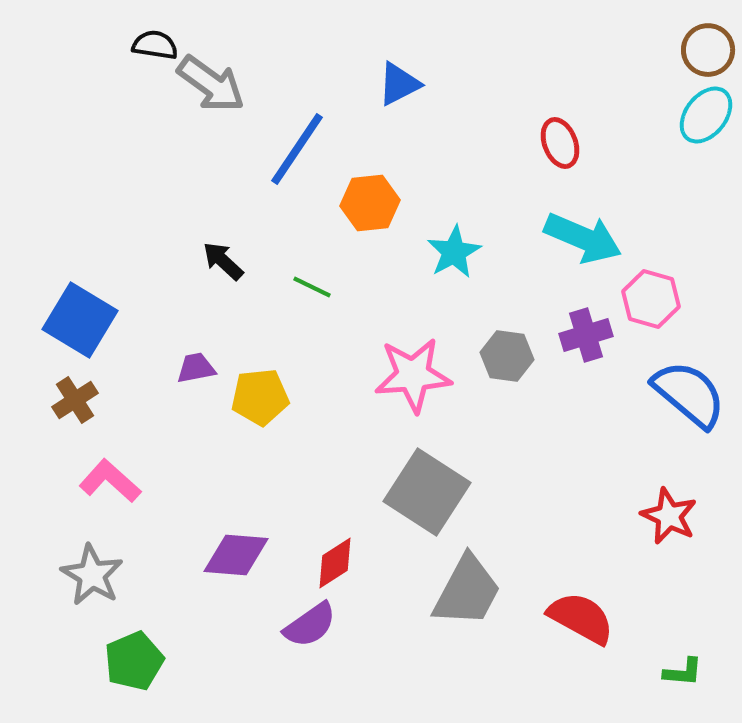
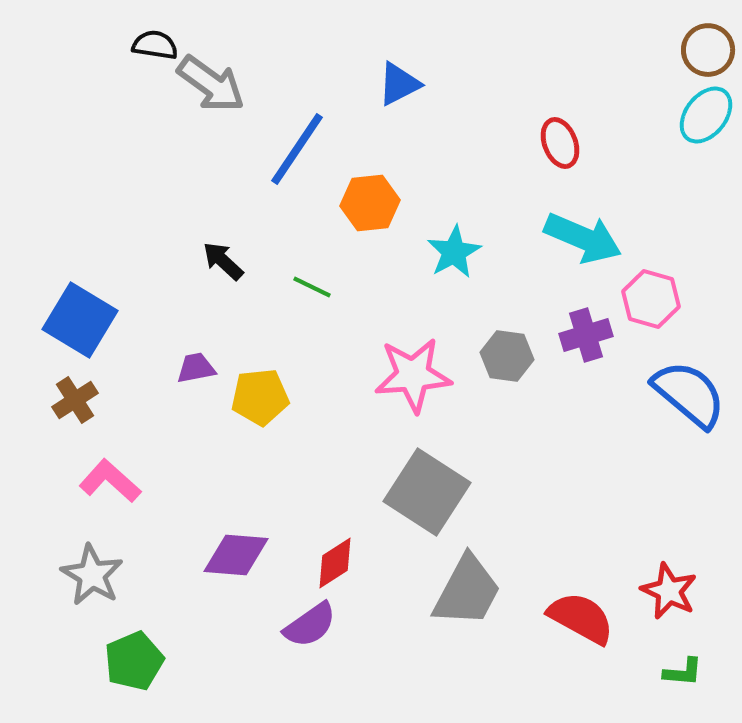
red star: moved 75 px down
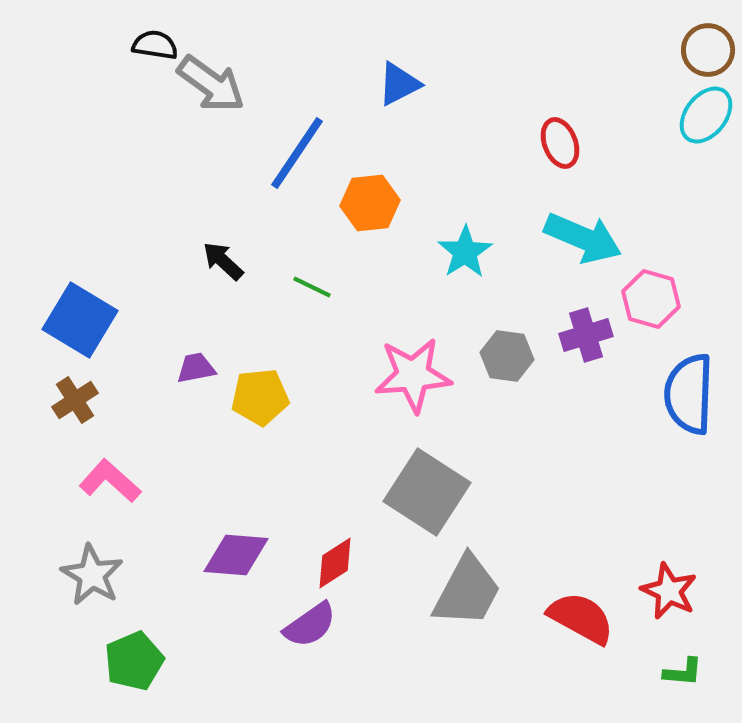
blue line: moved 4 px down
cyan star: moved 11 px right; rotated 4 degrees counterclockwise
blue semicircle: rotated 128 degrees counterclockwise
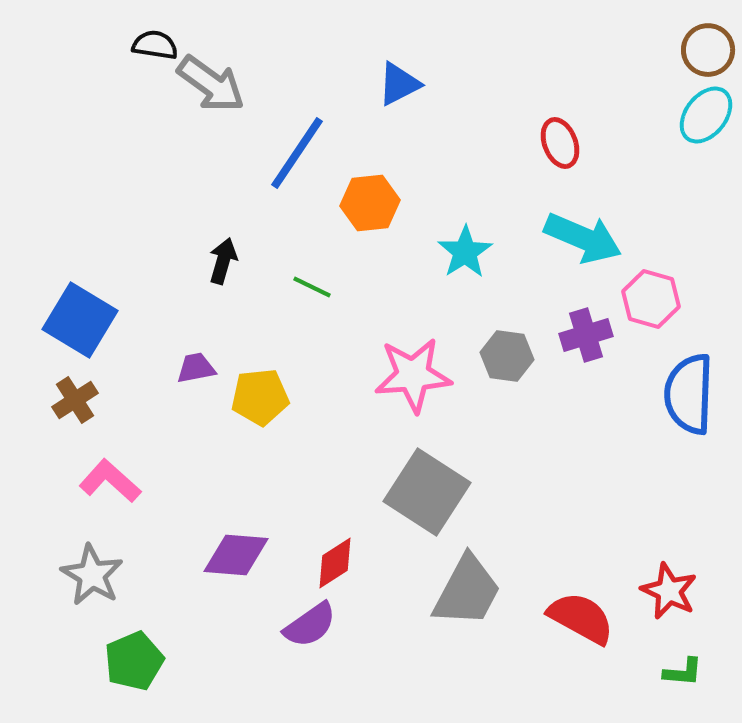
black arrow: rotated 63 degrees clockwise
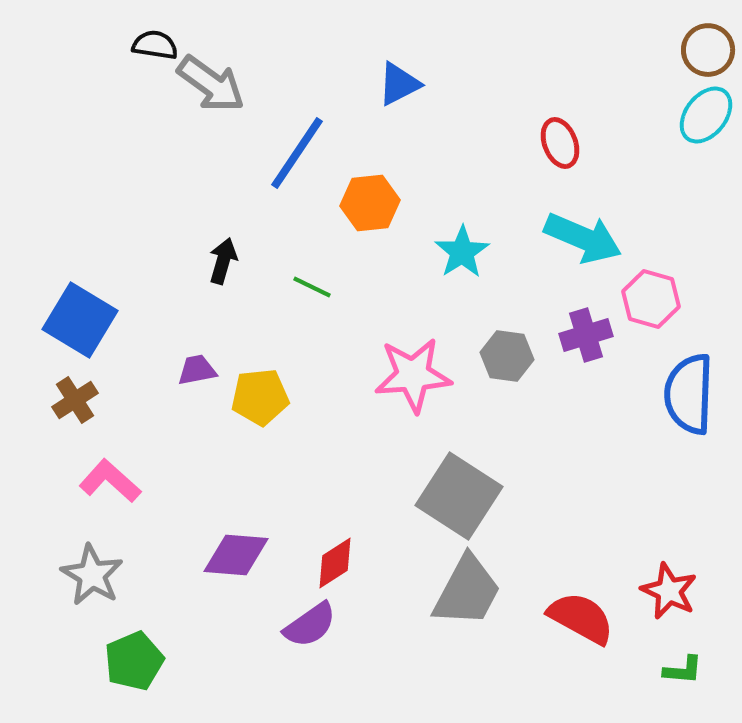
cyan star: moved 3 px left
purple trapezoid: moved 1 px right, 2 px down
gray square: moved 32 px right, 4 px down
green L-shape: moved 2 px up
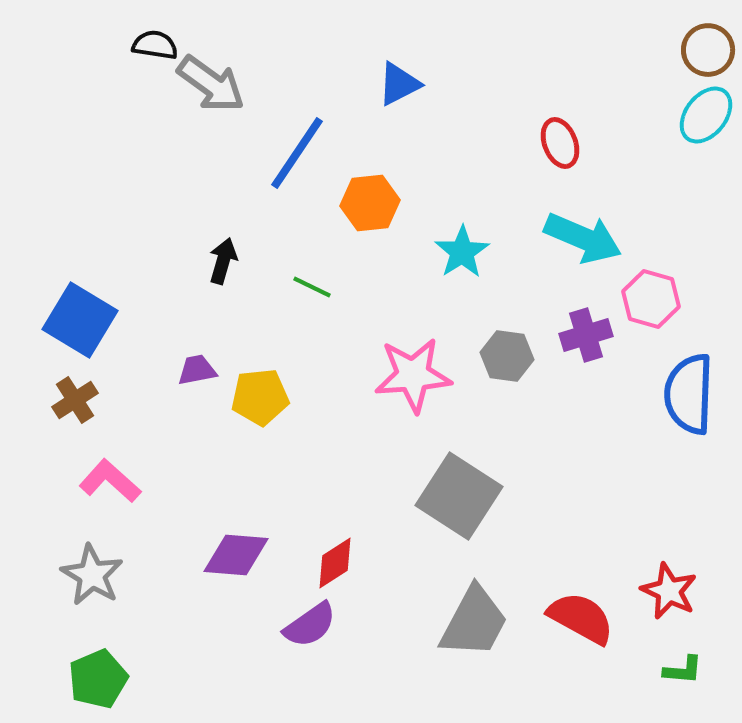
gray trapezoid: moved 7 px right, 31 px down
green pentagon: moved 36 px left, 18 px down
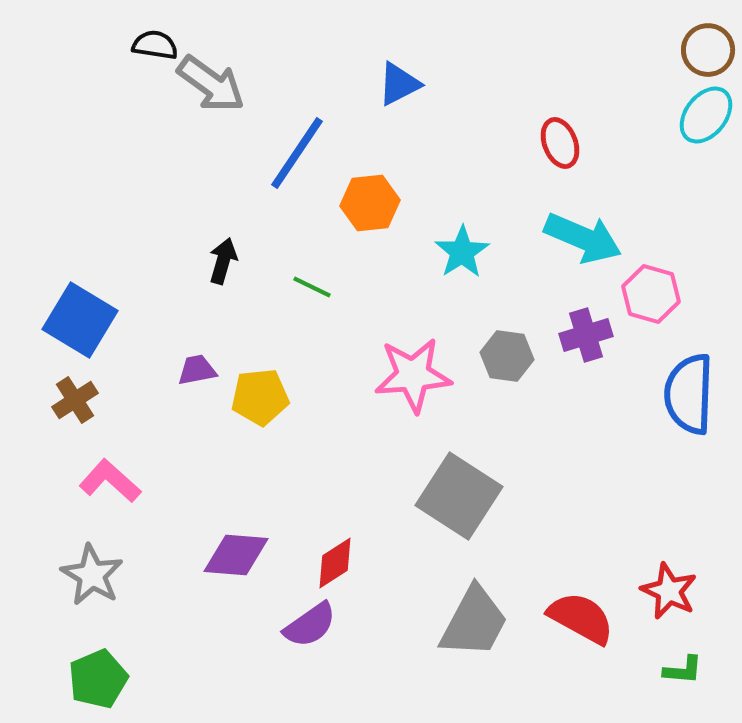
pink hexagon: moved 5 px up
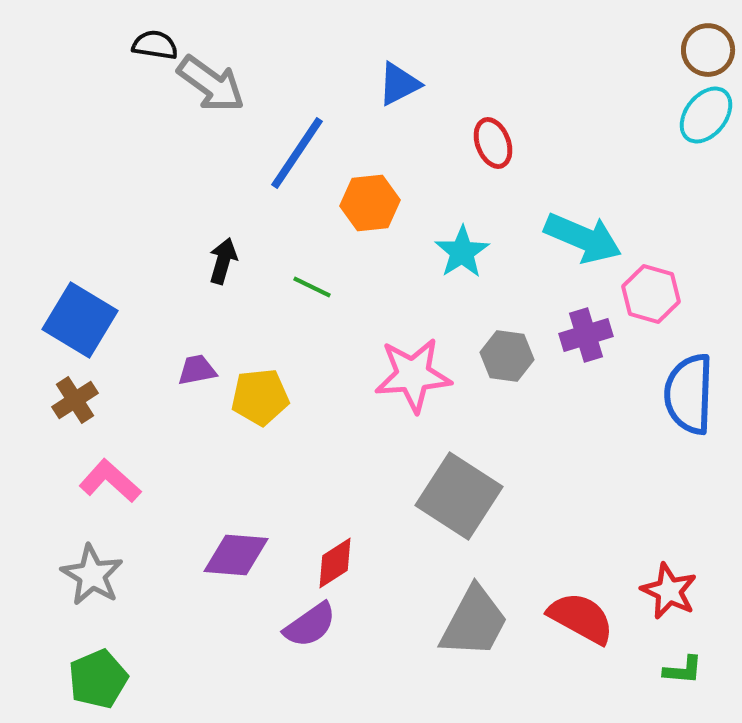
red ellipse: moved 67 px left
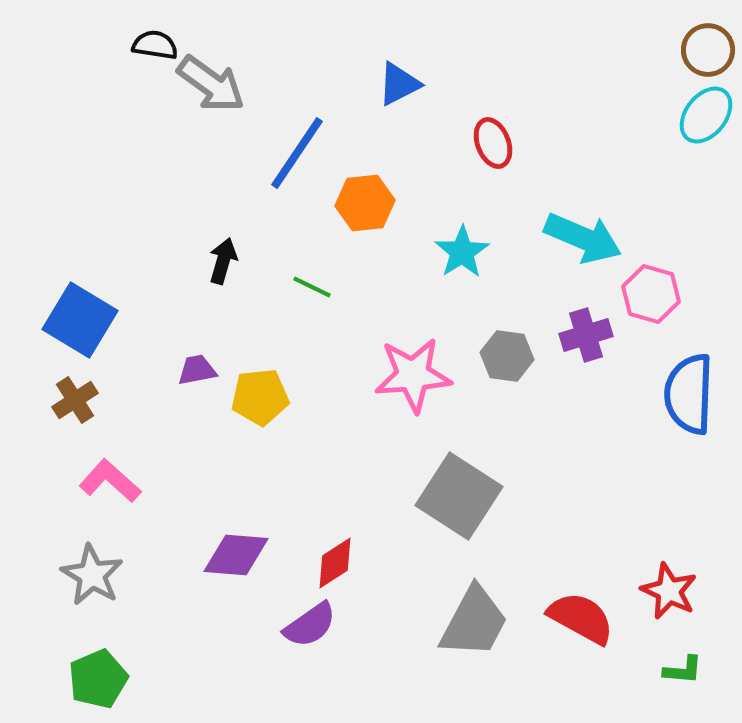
orange hexagon: moved 5 px left
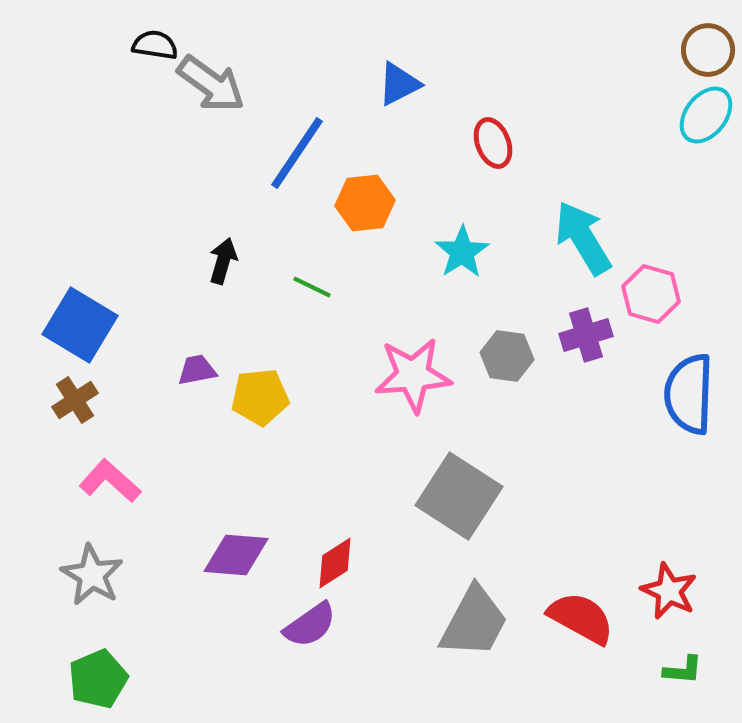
cyan arrow: rotated 144 degrees counterclockwise
blue square: moved 5 px down
